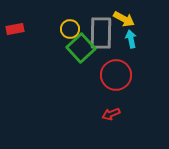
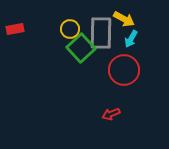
cyan arrow: rotated 138 degrees counterclockwise
red circle: moved 8 px right, 5 px up
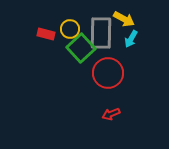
red rectangle: moved 31 px right, 5 px down; rotated 24 degrees clockwise
red circle: moved 16 px left, 3 px down
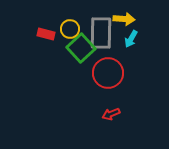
yellow arrow: rotated 25 degrees counterclockwise
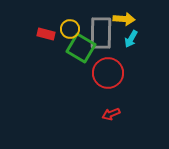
green square: rotated 16 degrees counterclockwise
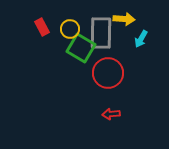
red rectangle: moved 4 px left, 7 px up; rotated 48 degrees clockwise
cyan arrow: moved 10 px right
red arrow: rotated 18 degrees clockwise
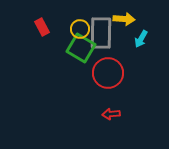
yellow circle: moved 10 px right
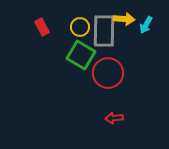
yellow circle: moved 2 px up
gray rectangle: moved 3 px right, 2 px up
cyan arrow: moved 5 px right, 14 px up
green square: moved 7 px down
red arrow: moved 3 px right, 4 px down
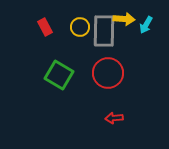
red rectangle: moved 3 px right
green square: moved 22 px left, 20 px down
